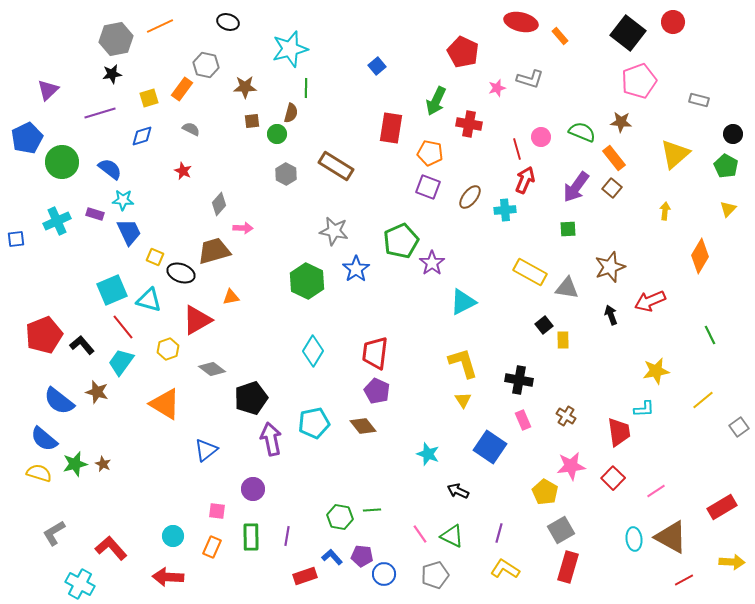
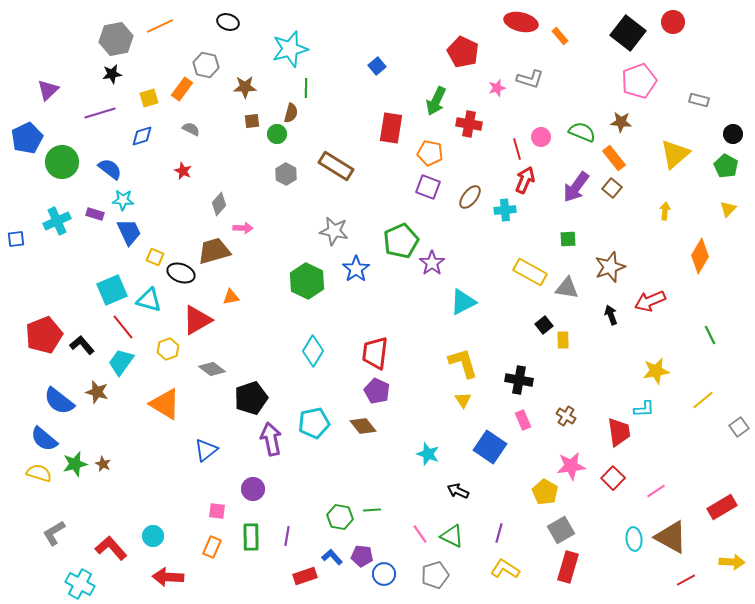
green square at (568, 229): moved 10 px down
cyan circle at (173, 536): moved 20 px left
red line at (684, 580): moved 2 px right
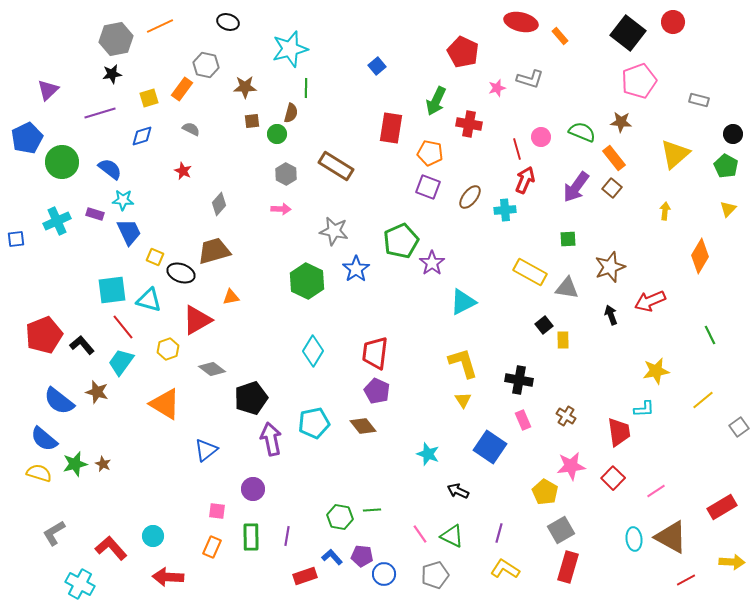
pink arrow at (243, 228): moved 38 px right, 19 px up
cyan square at (112, 290): rotated 16 degrees clockwise
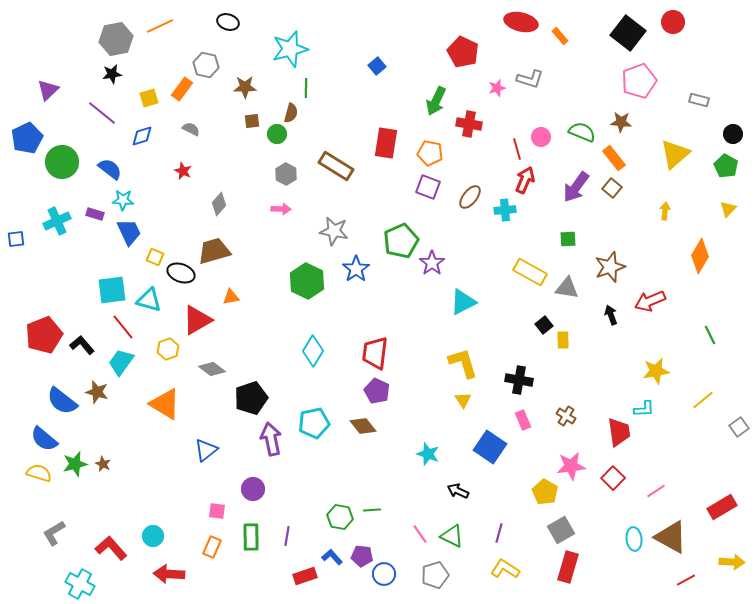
purple line at (100, 113): moved 2 px right; rotated 56 degrees clockwise
red rectangle at (391, 128): moved 5 px left, 15 px down
blue semicircle at (59, 401): moved 3 px right
red arrow at (168, 577): moved 1 px right, 3 px up
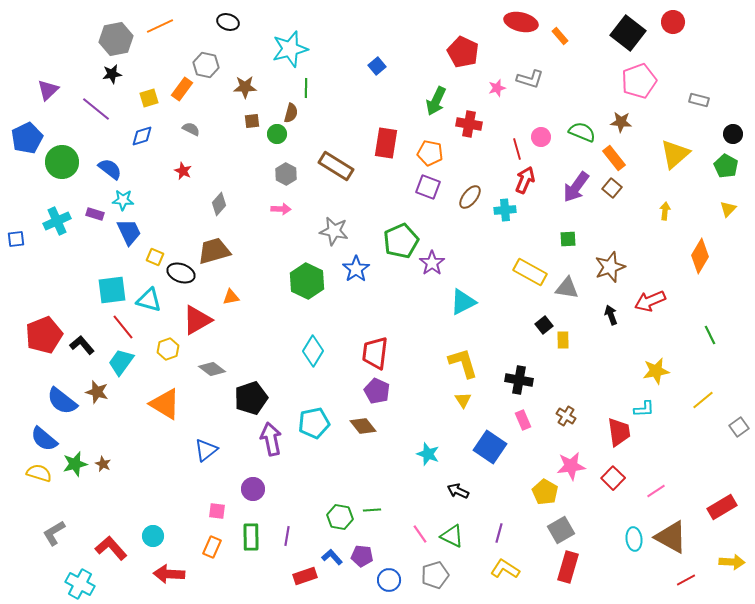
purple line at (102, 113): moved 6 px left, 4 px up
blue circle at (384, 574): moved 5 px right, 6 px down
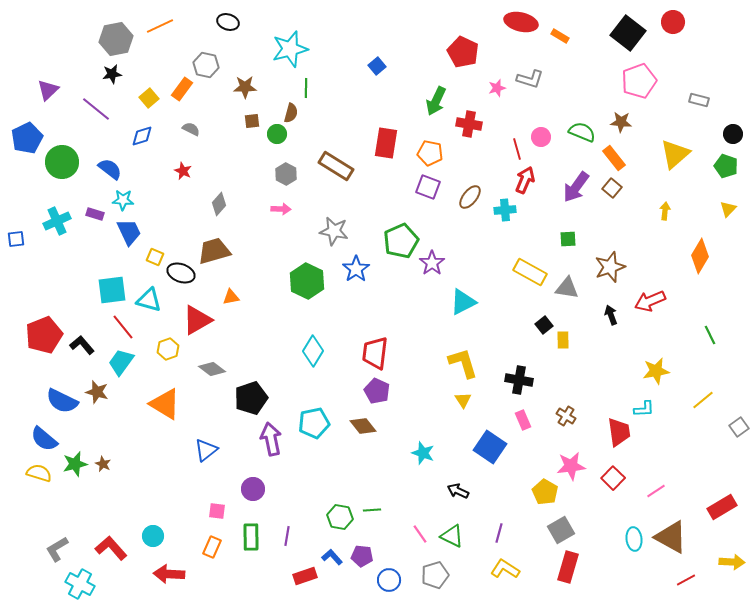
orange rectangle at (560, 36): rotated 18 degrees counterclockwise
yellow square at (149, 98): rotated 24 degrees counterclockwise
green pentagon at (726, 166): rotated 10 degrees counterclockwise
blue semicircle at (62, 401): rotated 12 degrees counterclockwise
cyan star at (428, 454): moved 5 px left, 1 px up
gray L-shape at (54, 533): moved 3 px right, 16 px down
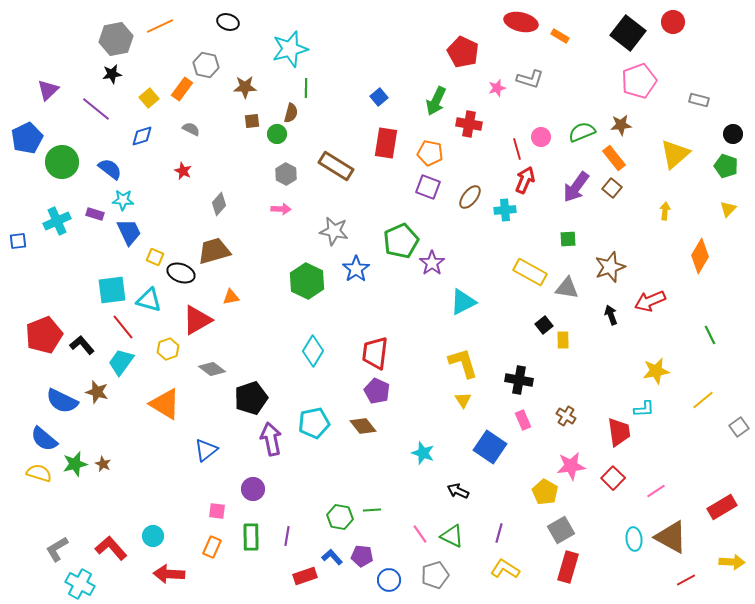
blue square at (377, 66): moved 2 px right, 31 px down
brown star at (621, 122): moved 3 px down; rotated 10 degrees counterclockwise
green semicircle at (582, 132): rotated 44 degrees counterclockwise
blue square at (16, 239): moved 2 px right, 2 px down
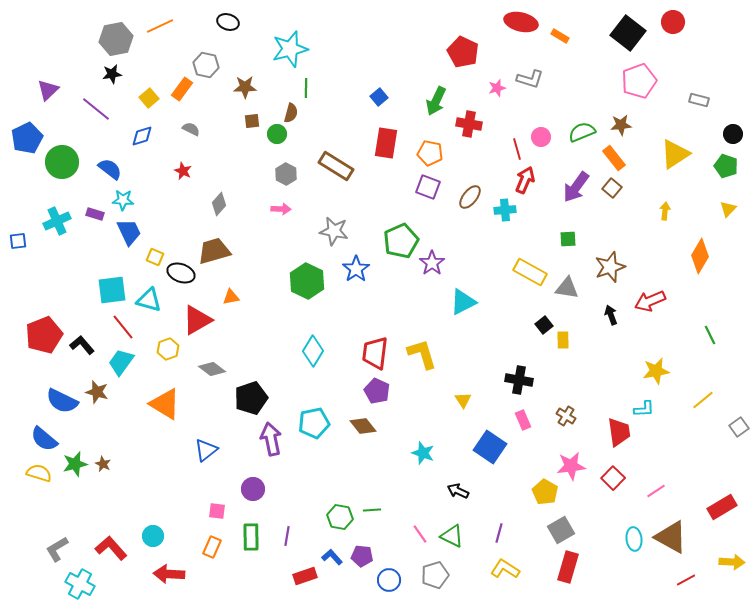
yellow triangle at (675, 154): rotated 8 degrees clockwise
yellow L-shape at (463, 363): moved 41 px left, 9 px up
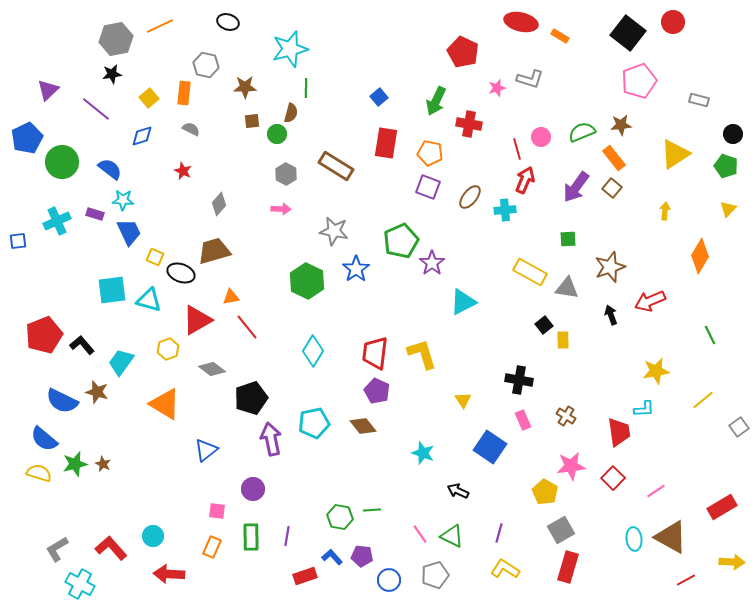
orange rectangle at (182, 89): moved 2 px right, 4 px down; rotated 30 degrees counterclockwise
red line at (123, 327): moved 124 px right
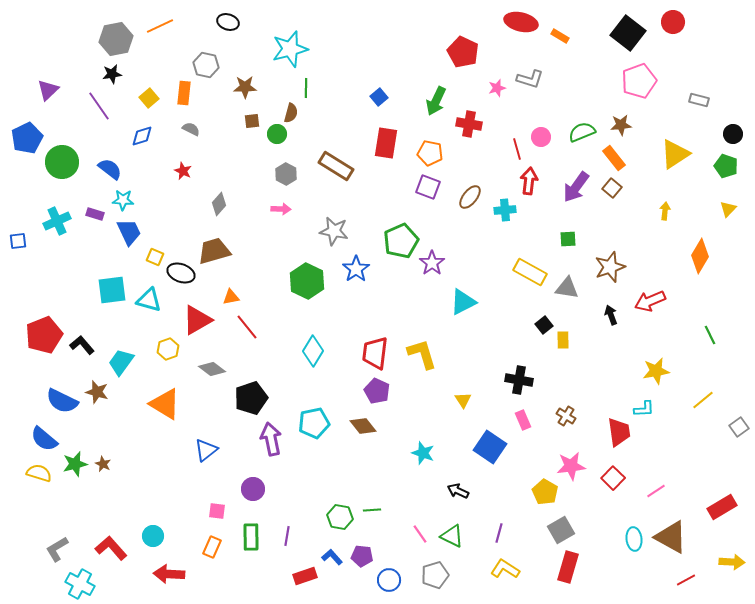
purple line at (96, 109): moved 3 px right, 3 px up; rotated 16 degrees clockwise
red arrow at (525, 180): moved 4 px right, 1 px down; rotated 16 degrees counterclockwise
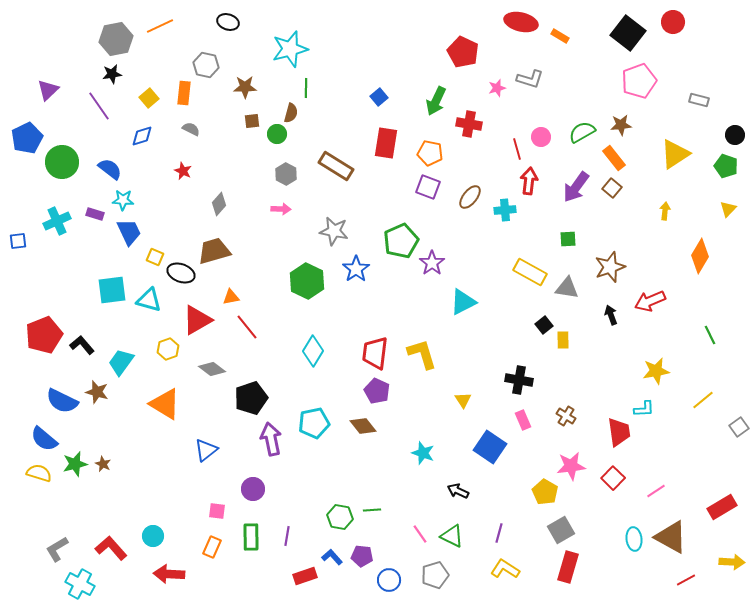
green semicircle at (582, 132): rotated 8 degrees counterclockwise
black circle at (733, 134): moved 2 px right, 1 px down
